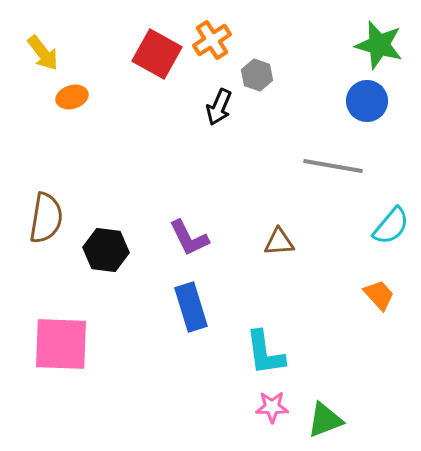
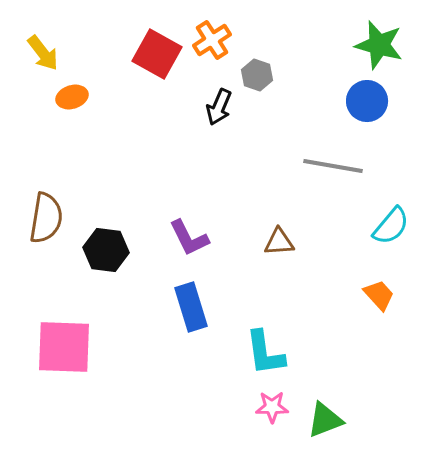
pink square: moved 3 px right, 3 px down
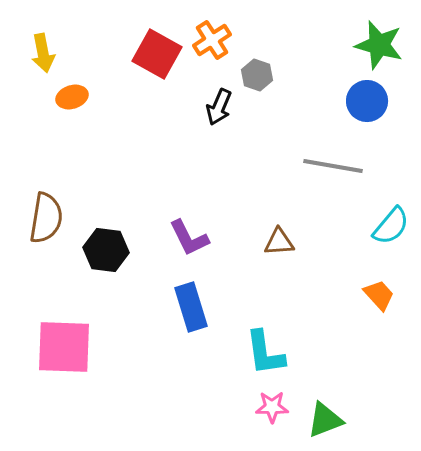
yellow arrow: rotated 27 degrees clockwise
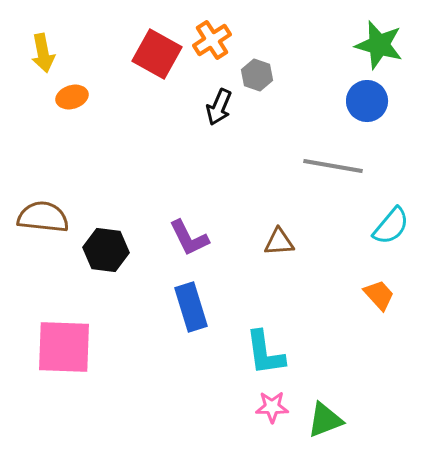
brown semicircle: moved 3 px left, 1 px up; rotated 93 degrees counterclockwise
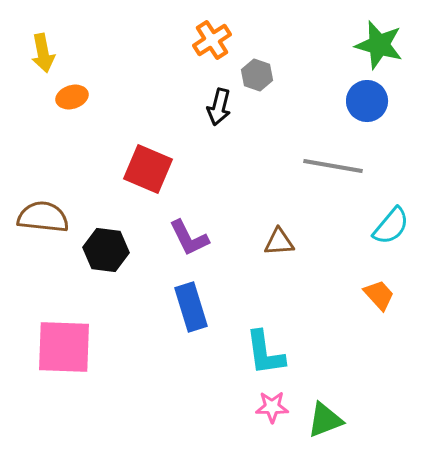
red square: moved 9 px left, 115 px down; rotated 6 degrees counterclockwise
black arrow: rotated 9 degrees counterclockwise
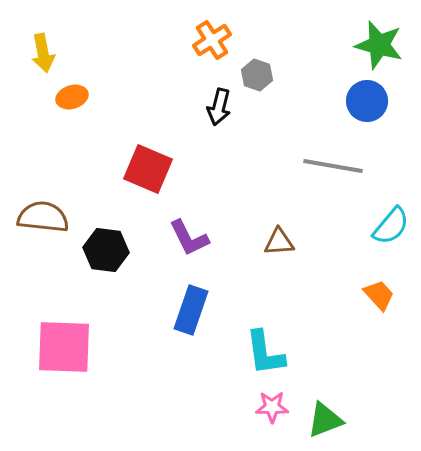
blue rectangle: moved 3 px down; rotated 36 degrees clockwise
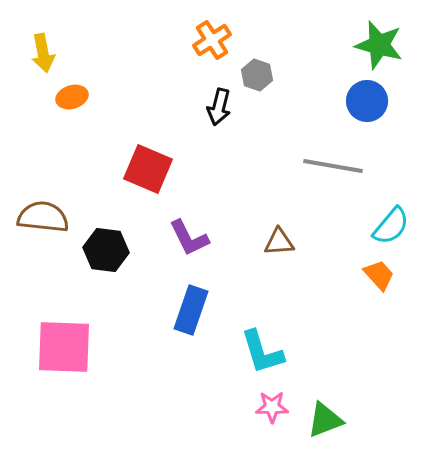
orange trapezoid: moved 20 px up
cyan L-shape: moved 3 px left, 1 px up; rotated 9 degrees counterclockwise
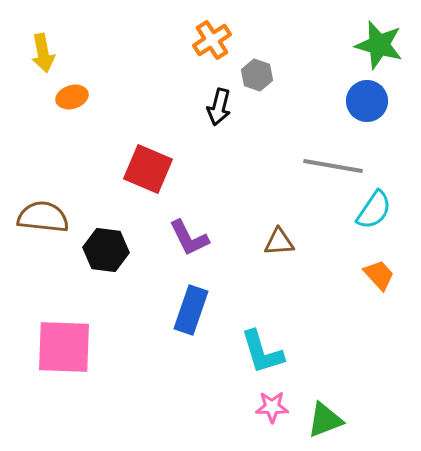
cyan semicircle: moved 17 px left, 16 px up; rotated 6 degrees counterclockwise
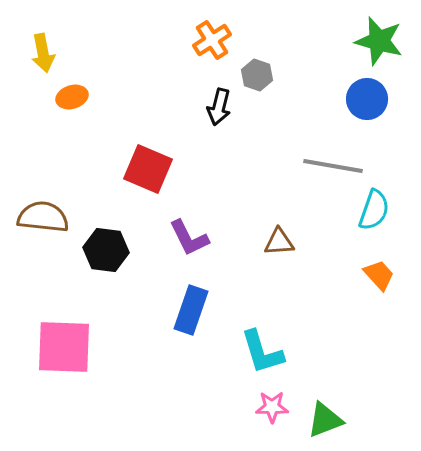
green star: moved 4 px up
blue circle: moved 2 px up
cyan semicircle: rotated 15 degrees counterclockwise
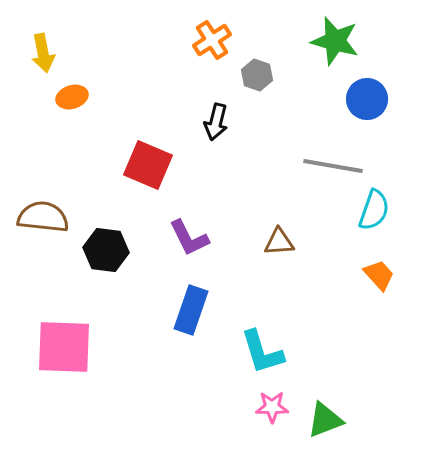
green star: moved 44 px left
black arrow: moved 3 px left, 15 px down
red square: moved 4 px up
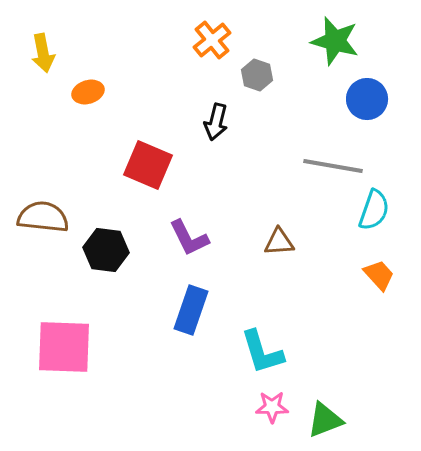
orange cross: rotated 6 degrees counterclockwise
orange ellipse: moved 16 px right, 5 px up
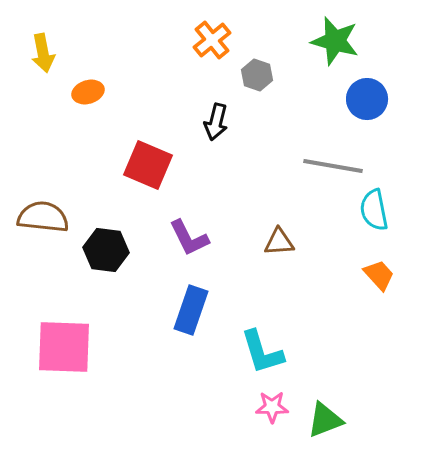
cyan semicircle: rotated 150 degrees clockwise
